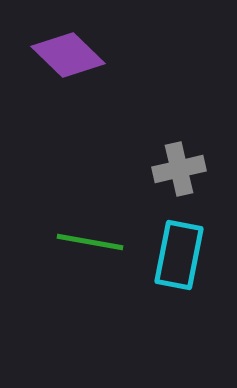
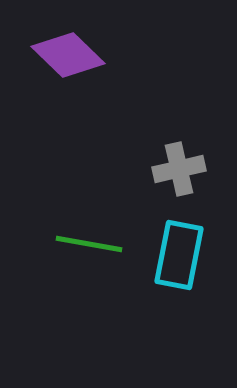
green line: moved 1 px left, 2 px down
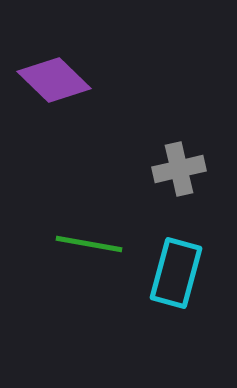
purple diamond: moved 14 px left, 25 px down
cyan rectangle: moved 3 px left, 18 px down; rotated 4 degrees clockwise
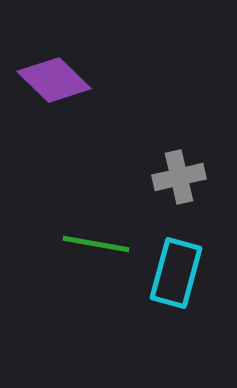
gray cross: moved 8 px down
green line: moved 7 px right
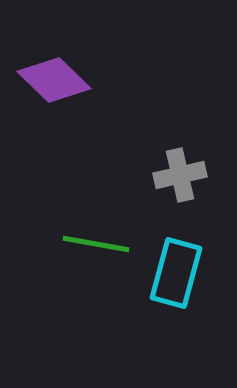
gray cross: moved 1 px right, 2 px up
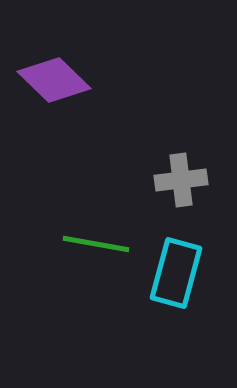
gray cross: moved 1 px right, 5 px down; rotated 6 degrees clockwise
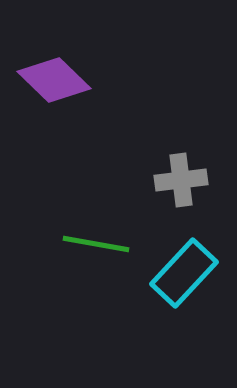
cyan rectangle: moved 8 px right; rotated 28 degrees clockwise
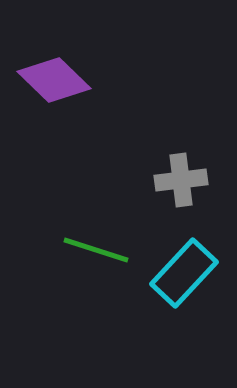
green line: moved 6 px down; rotated 8 degrees clockwise
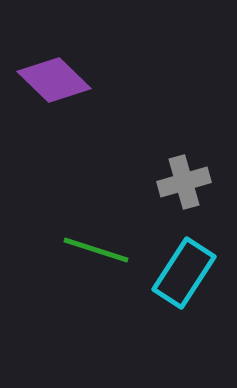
gray cross: moved 3 px right, 2 px down; rotated 9 degrees counterclockwise
cyan rectangle: rotated 10 degrees counterclockwise
